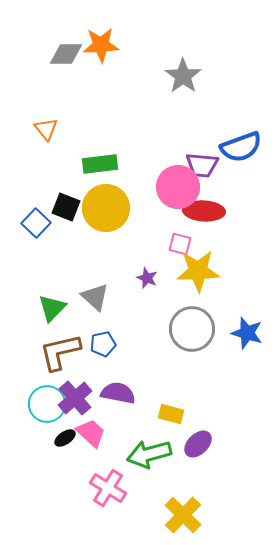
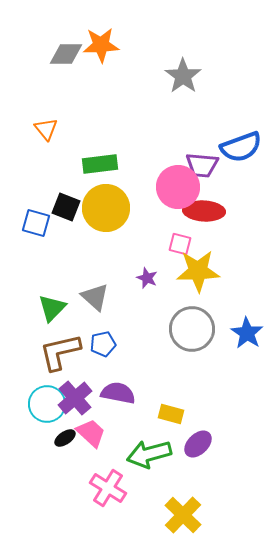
blue square: rotated 28 degrees counterclockwise
blue star: rotated 16 degrees clockwise
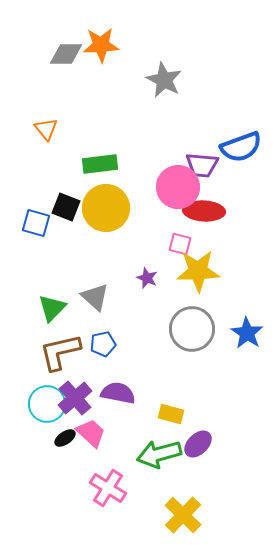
gray star: moved 19 px left, 4 px down; rotated 9 degrees counterclockwise
green arrow: moved 10 px right
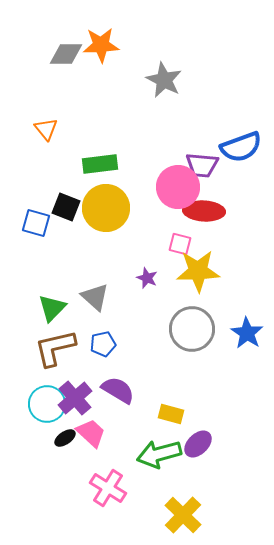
brown L-shape: moved 5 px left, 4 px up
purple semicircle: moved 3 px up; rotated 20 degrees clockwise
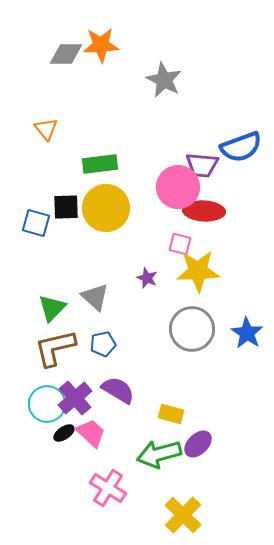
black square: rotated 24 degrees counterclockwise
black ellipse: moved 1 px left, 5 px up
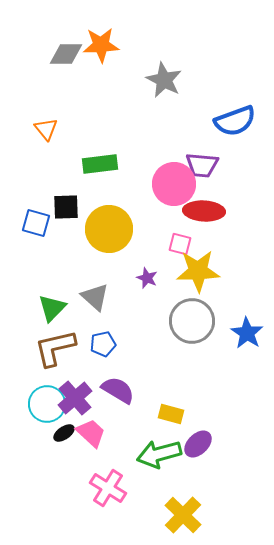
blue semicircle: moved 6 px left, 26 px up
pink circle: moved 4 px left, 3 px up
yellow circle: moved 3 px right, 21 px down
gray circle: moved 8 px up
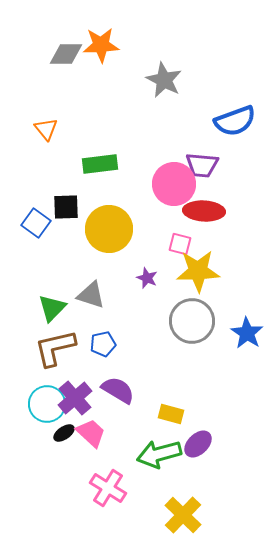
blue square: rotated 20 degrees clockwise
gray triangle: moved 4 px left, 2 px up; rotated 24 degrees counterclockwise
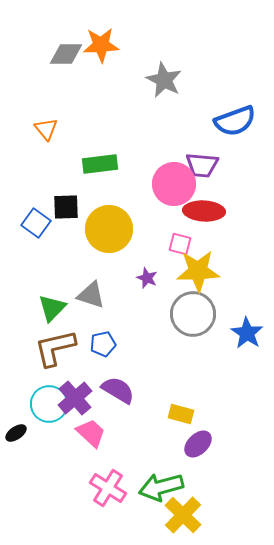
gray circle: moved 1 px right, 7 px up
cyan circle: moved 2 px right
yellow rectangle: moved 10 px right
black ellipse: moved 48 px left
green arrow: moved 2 px right, 33 px down
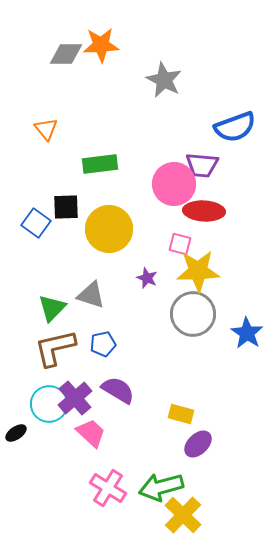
blue semicircle: moved 6 px down
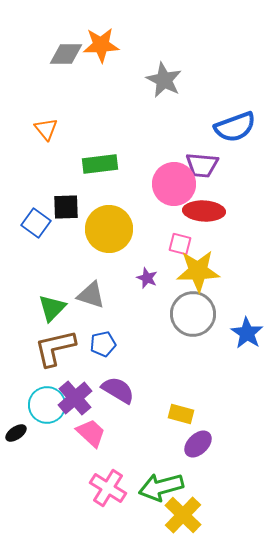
cyan circle: moved 2 px left, 1 px down
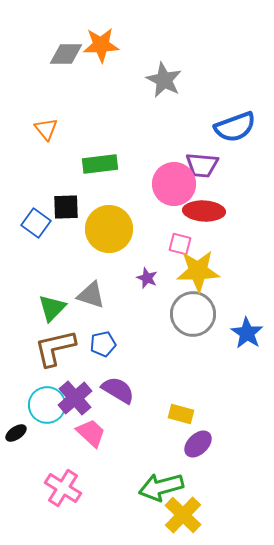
pink cross: moved 45 px left
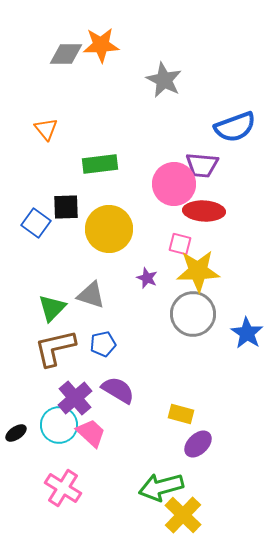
cyan circle: moved 12 px right, 20 px down
